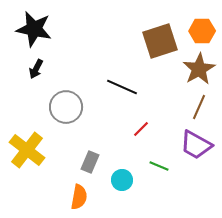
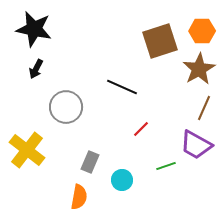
brown line: moved 5 px right, 1 px down
green line: moved 7 px right; rotated 42 degrees counterclockwise
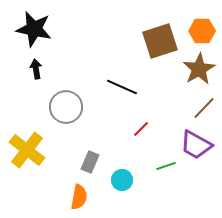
black arrow: rotated 144 degrees clockwise
brown line: rotated 20 degrees clockwise
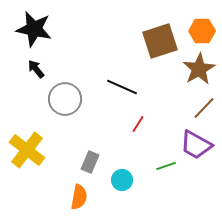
black arrow: rotated 30 degrees counterclockwise
gray circle: moved 1 px left, 8 px up
red line: moved 3 px left, 5 px up; rotated 12 degrees counterclockwise
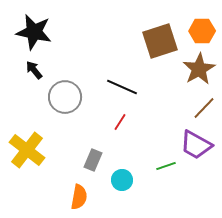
black star: moved 3 px down
black arrow: moved 2 px left, 1 px down
gray circle: moved 2 px up
red line: moved 18 px left, 2 px up
gray rectangle: moved 3 px right, 2 px up
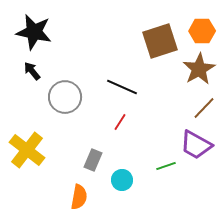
black arrow: moved 2 px left, 1 px down
